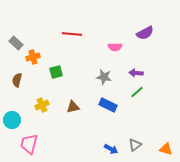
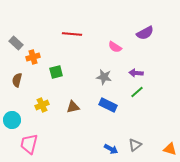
pink semicircle: rotated 32 degrees clockwise
orange triangle: moved 4 px right
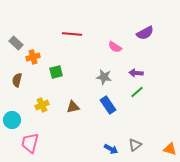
blue rectangle: rotated 30 degrees clockwise
pink trapezoid: moved 1 px right, 1 px up
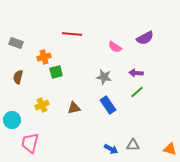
purple semicircle: moved 5 px down
gray rectangle: rotated 24 degrees counterclockwise
orange cross: moved 11 px right
brown semicircle: moved 1 px right, 3 px up
brown triangle: moved 1 px right, 1 px down
gray triangle: moved 2 px left; rotated 40 degrees clockwise
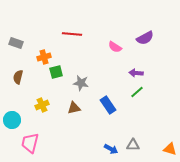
gray star: moved 23 px left, 6 px down
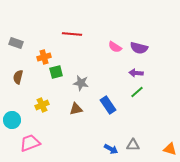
purple semicircle: moved 6 px left, 10 px down; rotated 42 degrees clockwise
brown triangle: moved 2 px right, 1 px down
pink trapezoid: rotated 55 degrees clockwise
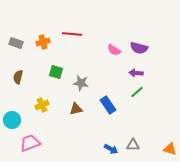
pink semicircle: moved 1 px left, 3 px down
orange cross: moved 1 px left, 15 px up
green square: rotated 32 degrees clockwise
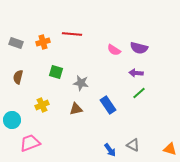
green line: moved 2 px right, 1 px down
gray triangle: rotated 24 degrees clockwise
blue arrow: moved 1 px left, 1 px down; rotated 24 degrees clockwise
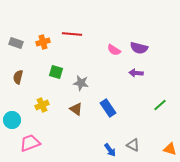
green line: moved 21 px right, 12 px down
blue rectangle: moved 3 px down
brown triangle: rotated 48 degrees clockwise
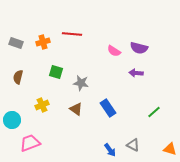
pink semicircle: moved 1 px down
green line: moved 6 px left, 7 px down
